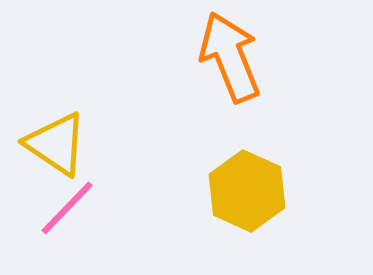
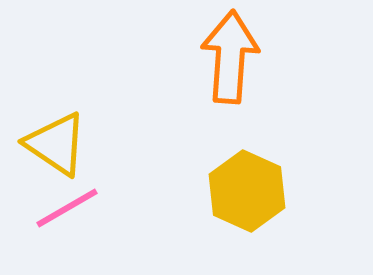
orange arrow: rotated 26 degrees clockwise
pink line: rotated 16 degrees clockwise
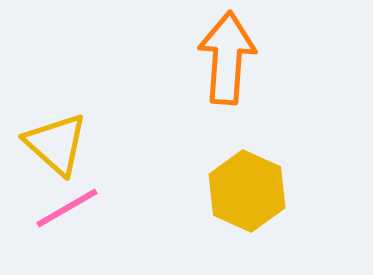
orange arrow: moved 3 px left, 1 px down
yellow triangle: rotated 8 degrees clockwise
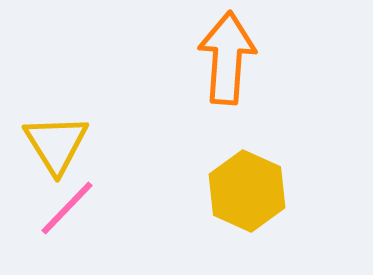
yellow triangle: rotated 16 degrees clockwise
pink line: rotated 16 degrees counterclockwise
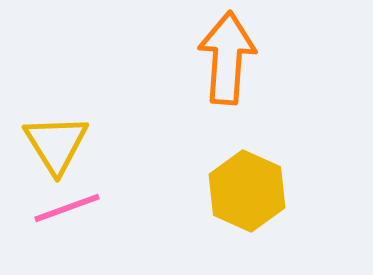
pink line: rotated 26 degrees clockwise
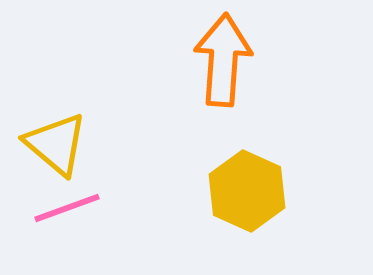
orange arrow: moved 4 px left, 2 px down
yellow triangle: rotated 18 degrees counterclockwise
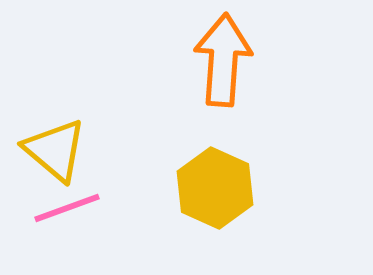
yellow triangle: moved 1 px left, 6 px down
yellow hexagon: moved 32 px left, 3 px up
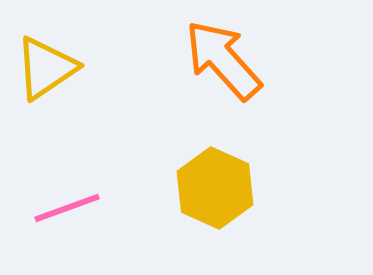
orange arrow: rotated 46 degrees counterclockwise
yellow triangle: moved 9 px left, 82 px up; rotated 46 degrees clockwise
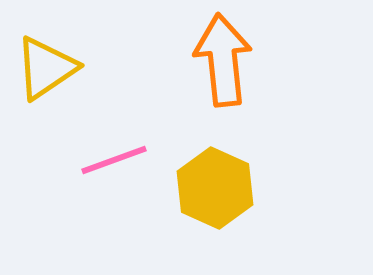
orange arrow: rotated 36 degrees clockwise
pink line: moved 47 px right, 48 px up
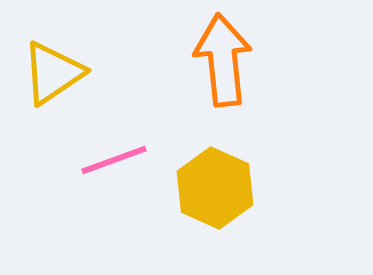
yellow triangle: moved 7 px right, 5 px down
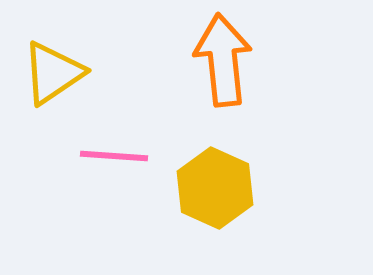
pink line: moved 4 px up; rotated 24 degrees clockwise
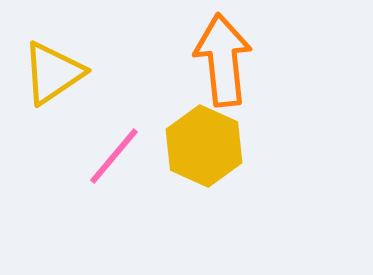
pink line: rotated 54 degrees counterclockwise
yellow hexagon: moved 11 px left, 42 px up
